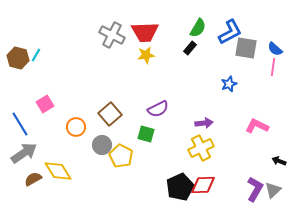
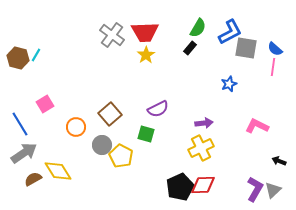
gray cross: rotated 10 degrees clockwise
yellow star: rotated 24 degrees counterclockwise
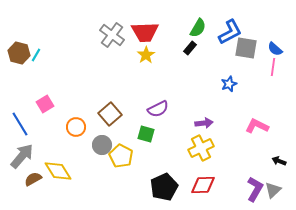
brown hexagon: moved 1 px right, 5 px up
gray arrow: moved 2 px left, 3 px down; rotated 16 degrees counterclockwise
black pentagon: moved 16 px left
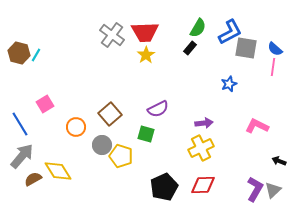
yellow pentagon: rotated 10 degrees counterclockwise
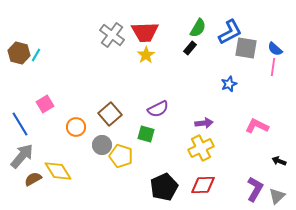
gray triangle: moved 4 px right, 6 px down
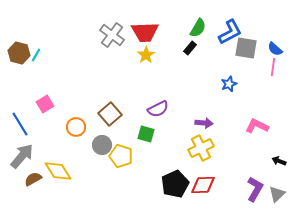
purple arrow: rotated 12 degrees clockwise
black pentagon: moved 11 px right, 3 px up
gray triangle: moved 2 px up
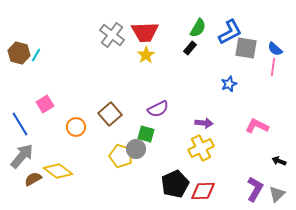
gray circle: moved 34 px right, 4 px down
yellow diamond: rotated 20 degrees counterclockwise
red diamond: moved 6 px down
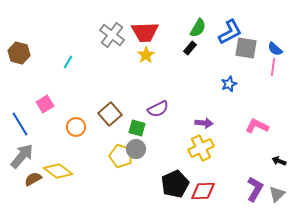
cyan line: moved 32 px right, 7 px down
green square: moved 9 px left, 6 px up
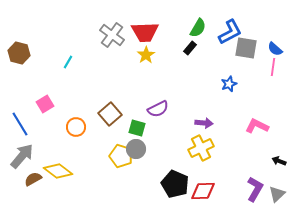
black pentagon: rotated 24 degrees counterclockwise
